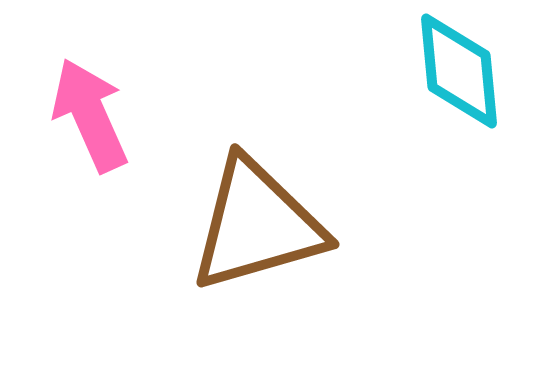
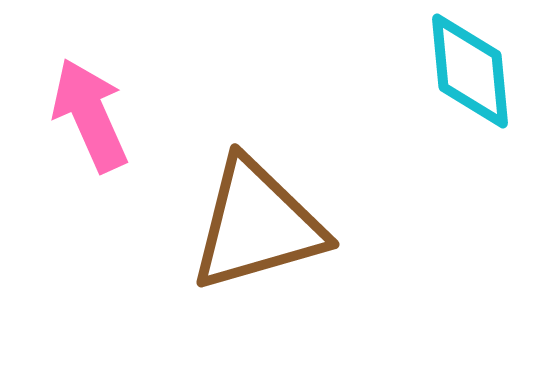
cyan diamond: moved 11 px right
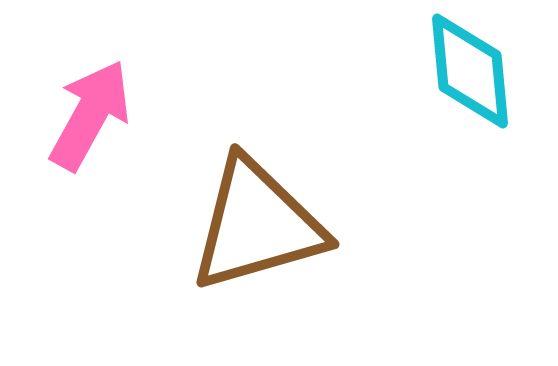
pink arrow: rotated 53 degrees clockwise
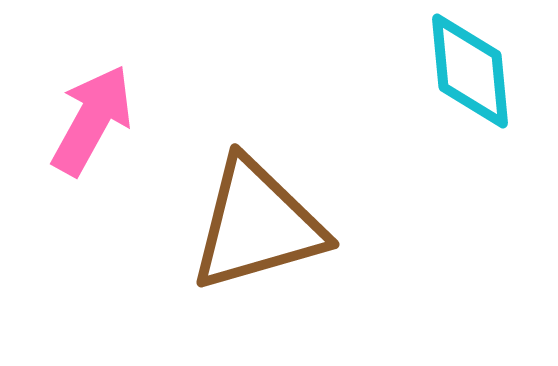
pink arrow: moved 2 px right, 5 px down
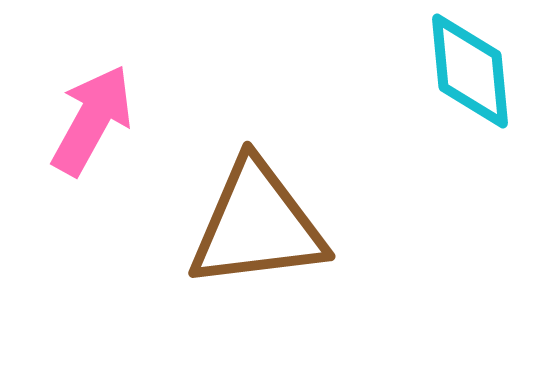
brown triangle: rotated 9 degrees clockwise
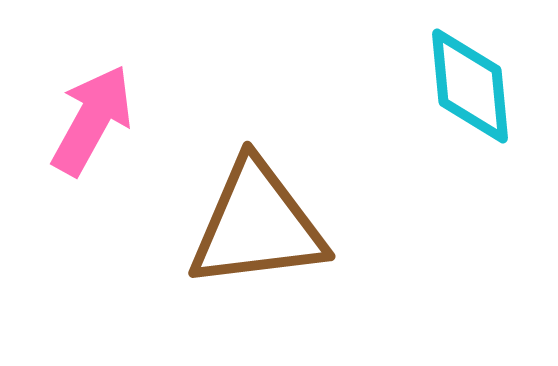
cyan diamond: moved 15 px down
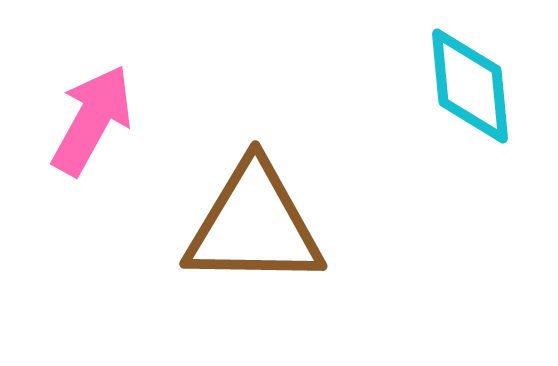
brown triangle: moved 3 px left; rotated 8 degrees clockwise
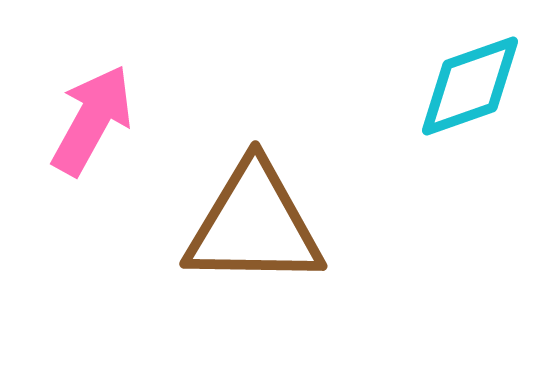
cyan diamond: rotated 76 degrees clockwise
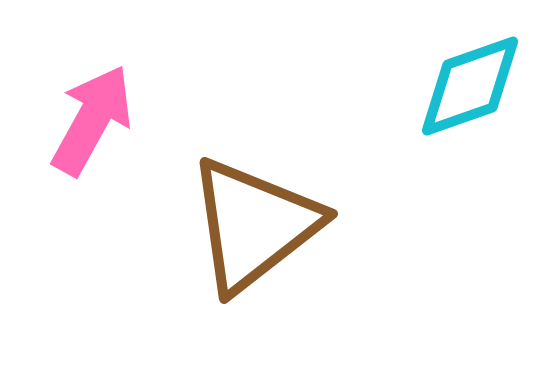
brown triangle: rotated 39 degrees counterclockwise
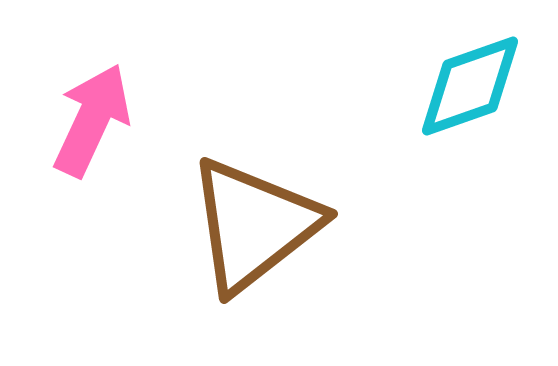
pink arrow: rotated 4 degrees counterclockwise
